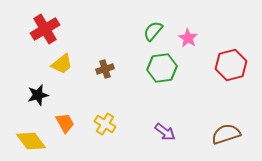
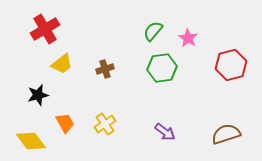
yellow cross: rotated 25 degrees clockwise
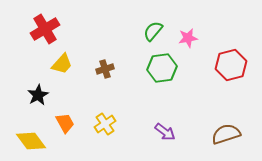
pink star: rotated 30 degrees clockwise
yellow trapezoid: rotated 10 degrees counterclockwise
black star: rotated 15 degrees counterclockwise
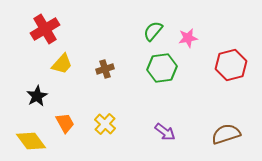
black star: moved 1 px left, 1 px down
yellow cross: rotated 15 degrees counterclockwise
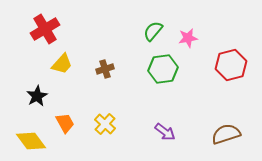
green hexagon: moved 1 px right, 1 px down
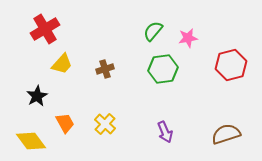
purple arrow: rotated 30 degrees clockwise
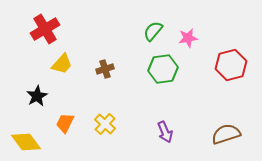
orange trapezoid: rotated 125 degrees counterclockwise
yellow diamond: moved 5 px left, 1 px down
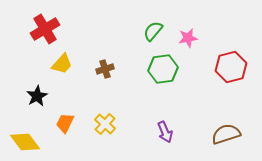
red hexagon: moved 2 px down
yellow diamond: moved 1 px left
